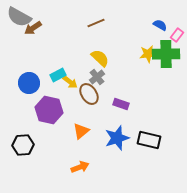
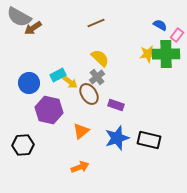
purple rectangle: moved 5 px left, 1 px down
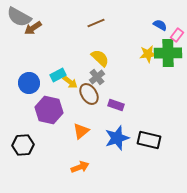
green cross: moved 2 px right, 1 px up
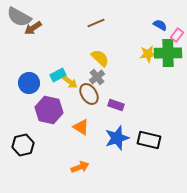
orange triangle: moved 4 px up; rotated 48 degrees counterclockwise
black hexagon: rotated 10 degrees counterclockwise
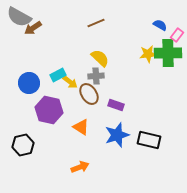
gray cross: moved 1 px left, 1 px up; rotated 35 degrees clockwise
blue star: moved 3 px up
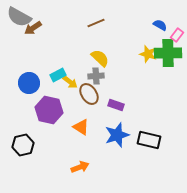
yellow star: rotated 24 degrees clockwise
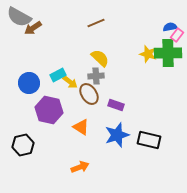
blue semicircle: moved 10 px right, 2 px down; rotated 40 degrees counterclockwise
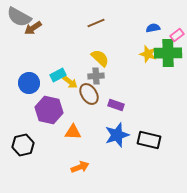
blue semicircle: moved 17 px left, 1 px down
pink rectangle: rotated 16 degrees clockwise
orange triangle: moved 8 px left, 5 px down; rotated 30 degrees counterclockwise
